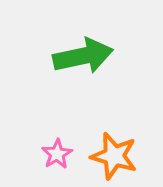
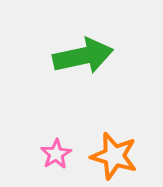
pink star: moved 1 px left
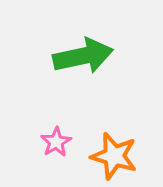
pink star: moved 12 px up
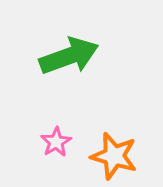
green arrow: moved 14 px left; rotated 8 degrees counterclockwise
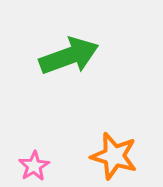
pink star: moved 22 px left, 24 px down
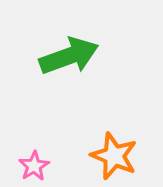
orange star: rotated 6 degrees clockwise
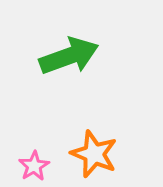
orange star: moved 20 px left, 2 px up
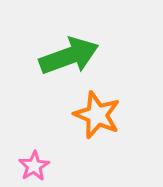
orange star: moved 3 px right, 39 px up
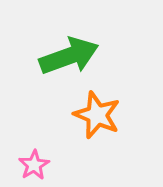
pink star: moved 1 px up
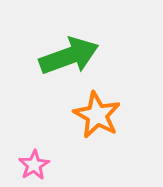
orange star: rotated 6 degrees clockwise
